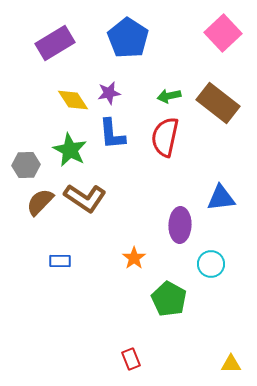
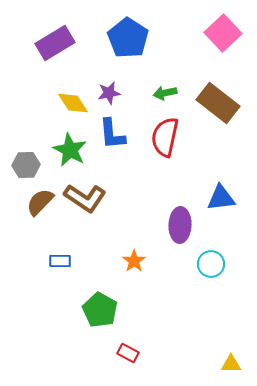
green arrow: moved 4 px left, 3 px up
yellow diamond: moved 3 px down
orange star: moved 3 px down
green pentagon: moved 69 px left, 11 px down
red rectangle: moved 3 px left, 6 px up; rotated 40 degrees counterclockwise
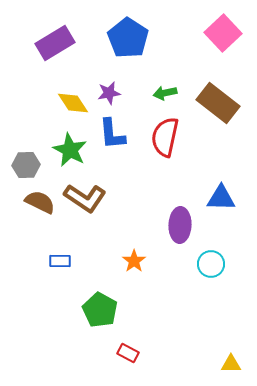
blue triangle: rotated 8 degrees clockwise
brown semicircle: rotated 72 degrees clockwise
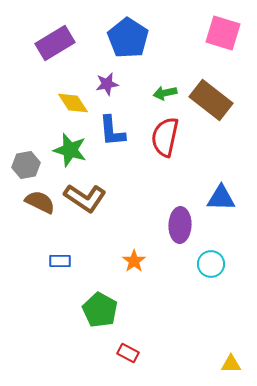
pink square: rotated 30 degrees counterclockwise
purple star: moved 2 px left, 9 px up
brown rectangle: moved 7 px left, 3 px up
blue L-shape: moved 3 px up
green star: rotated 12 degrees counterclockwise
gray hexagon: rotated 8 degrees counterclockwise
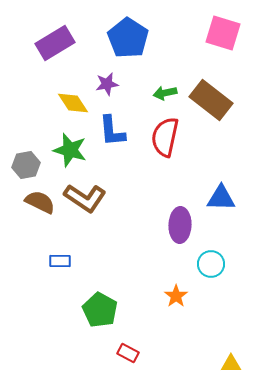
orange star: moved 42 px right, 35 px down
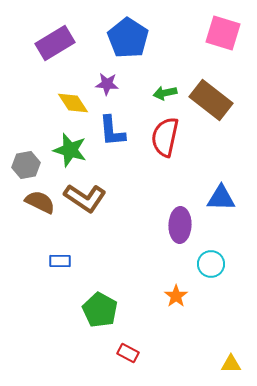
purple star: rotated 15 degrees clockwise
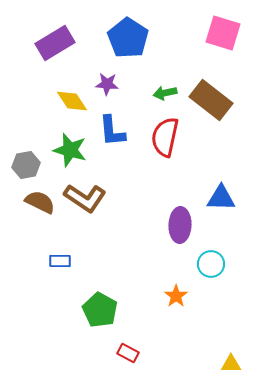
yellow diamond: moved 1 px left, 2 px up
